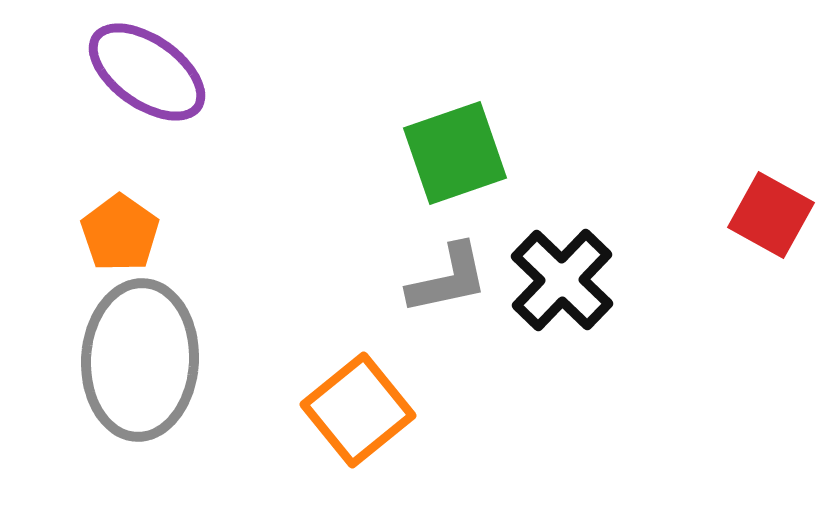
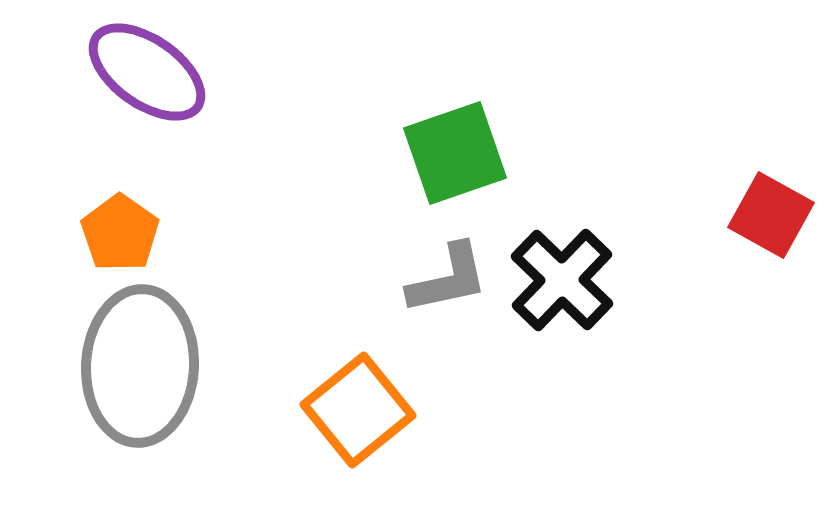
gray ellipse: moved 6 px down
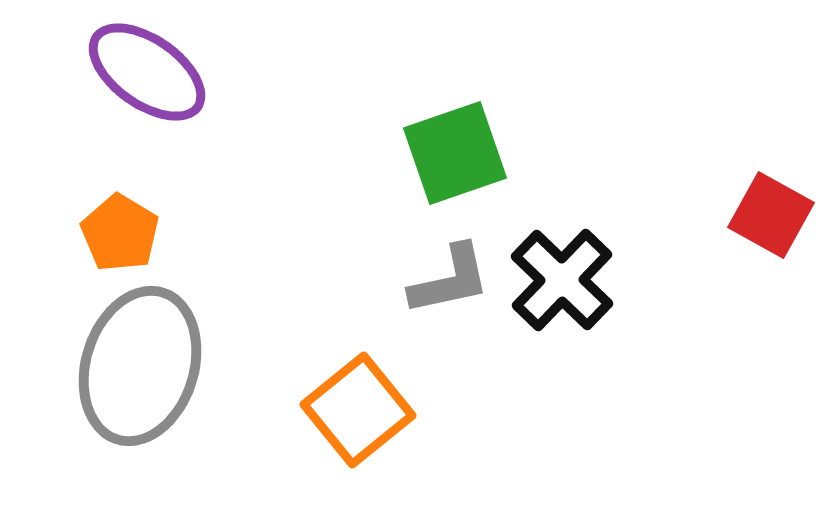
orange pentagon: rotated 4 degrees counterclockwise
gray L-shape: moved 2 px right, 1 px down
gray ellipse: rotated 14 degrees clockwise
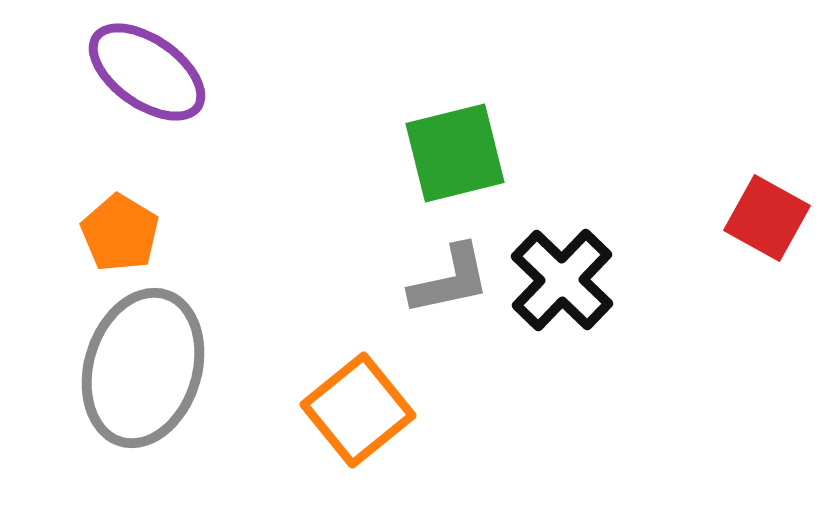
green square: rotated 5 degrees clockwise
red square: moved 4 px left, 3 px down
gray ellipse: moved 3 px right, 2 px down
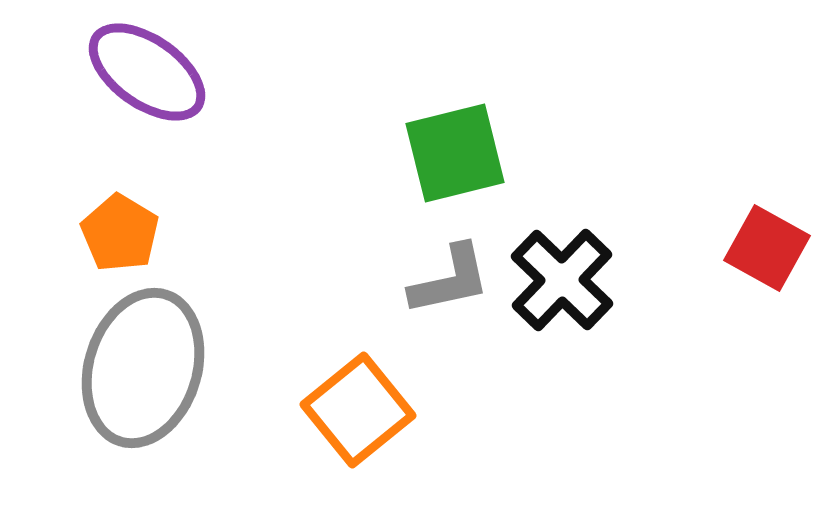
red square: moved 30 px down
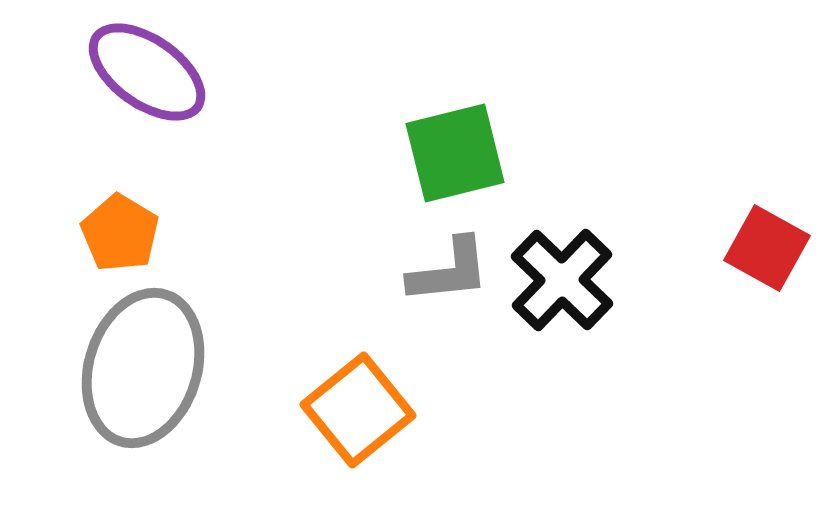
gray L-shape: moved 1 px left, 9 px up; rotated 6 degrees clockwise
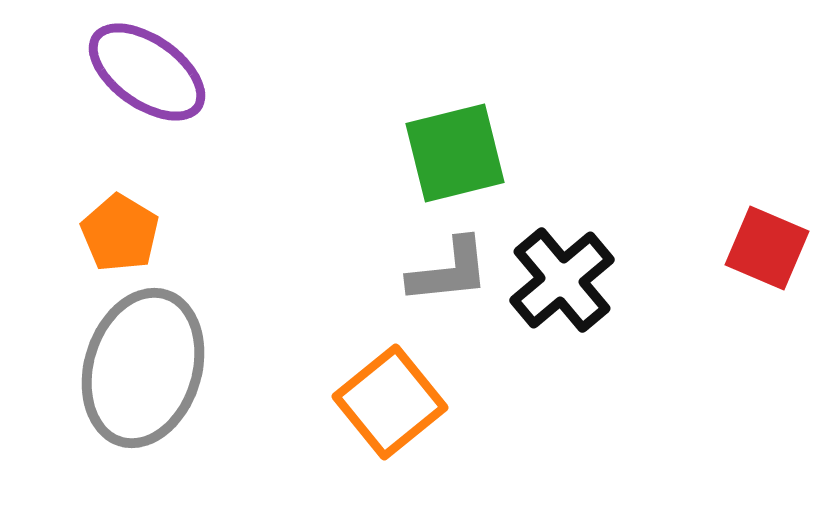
red square: rotated 6 degrees counterclockwise
black cross: rotated 6 degrees clockwise
orange square: moved 32 px right, 8 px up
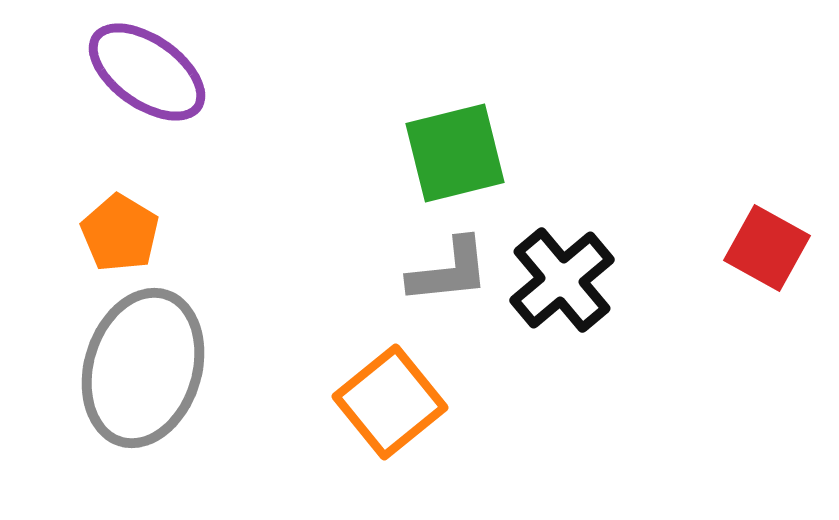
red square: rotated 6 degrees clockwise
